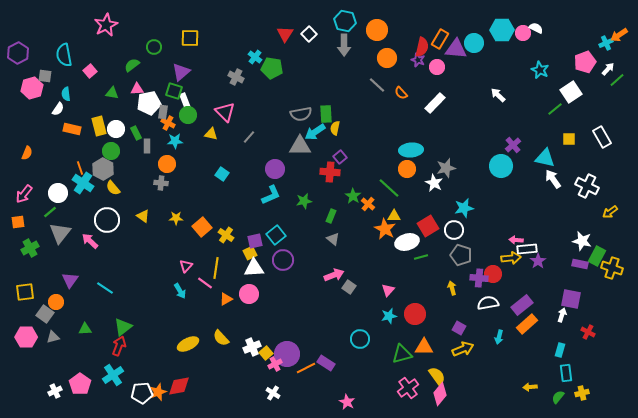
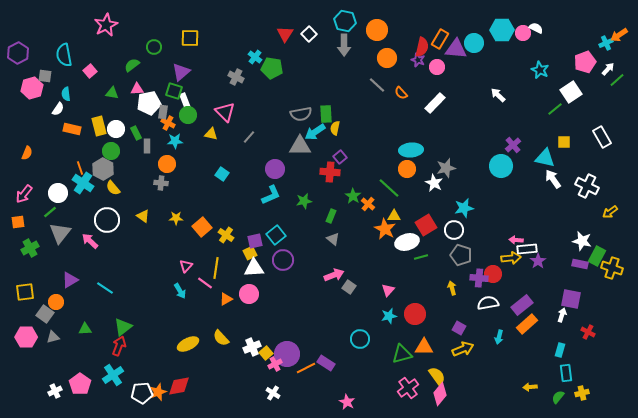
yellow square at (569, 139): moved 5 px left, 3 px down
red square at (428, 226): moved 2 px left, 1 px up
purple triangle at (70, 280): rotated 24 degrees clockwise
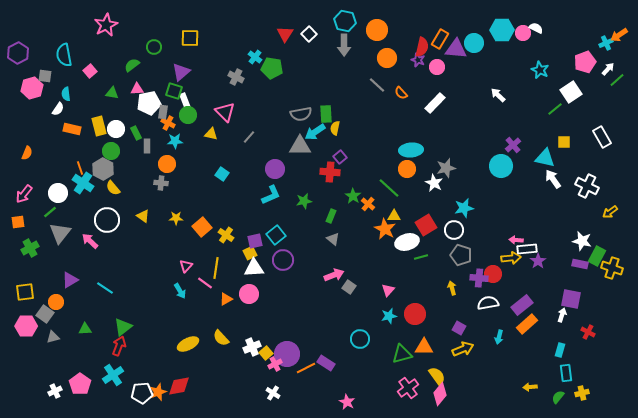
pink hexagon at (26, 337): moved 11 px up
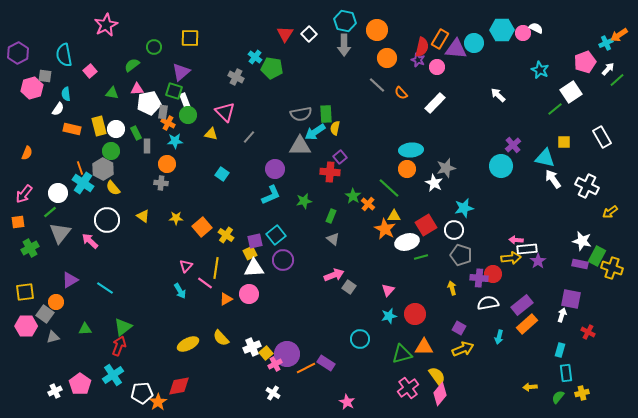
orange star at (158, 392): moved 10 px down; rotated 12 degrees counterclockwise
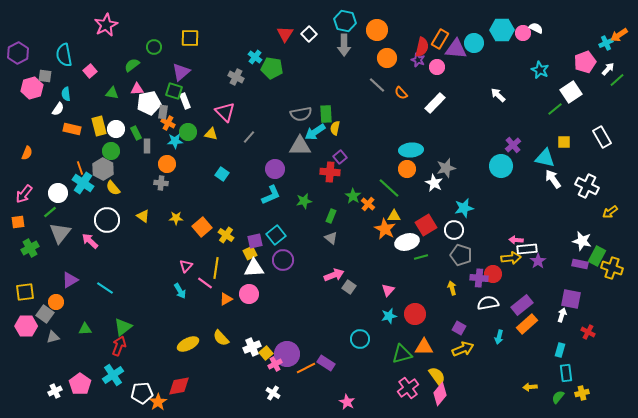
green circle at (188, 115): moved 17 px down
gray triangle at (333, 239): moved 2 px left, 1 px up
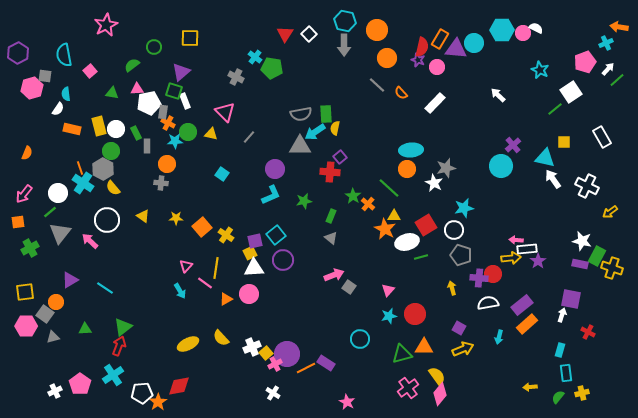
orange arrow at (619, 35): moved 8 px up; rotated 42 degrees clockwise
